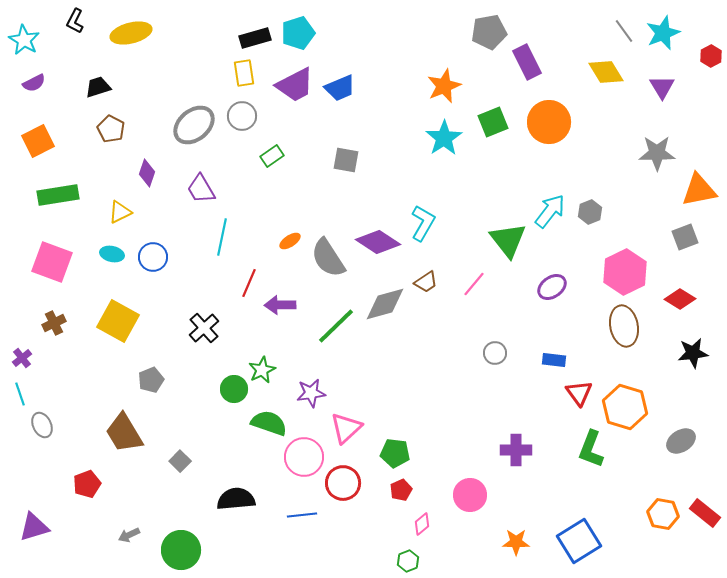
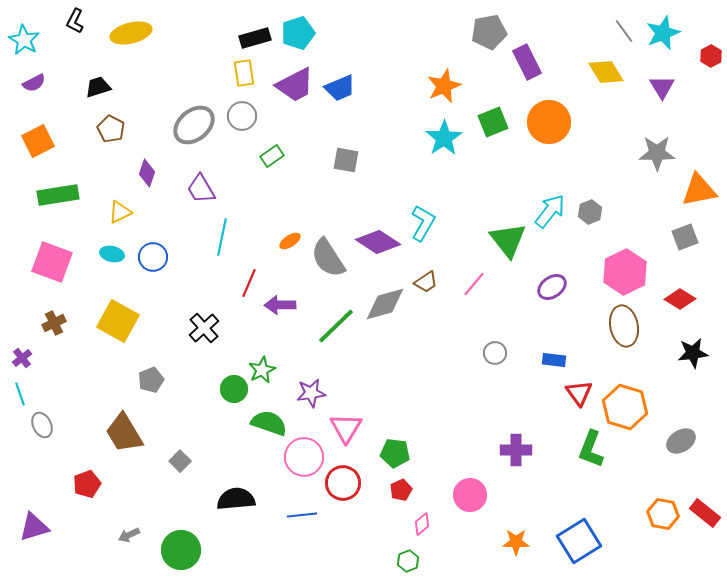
pink triangle at (346, 428): rotated 16 degrees counterclockwise
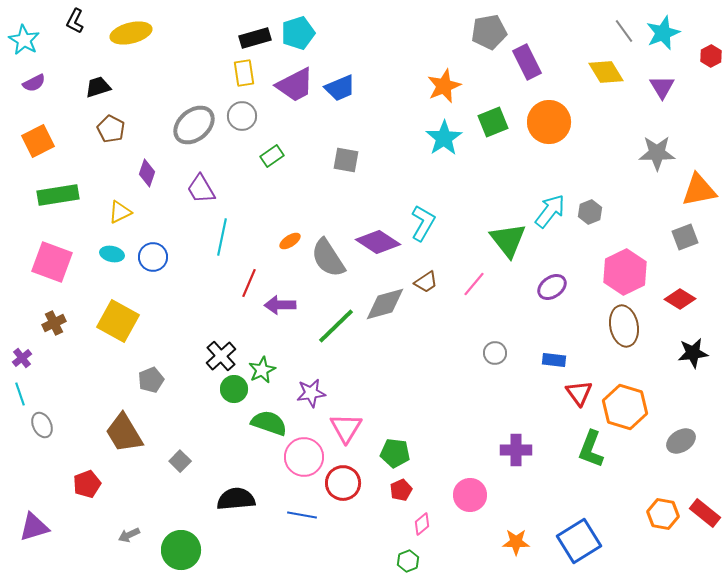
black cross at (204, 328): moved 17 px right, 28 px down
blue line at (302, 515): rotated 16 degrees clockwise
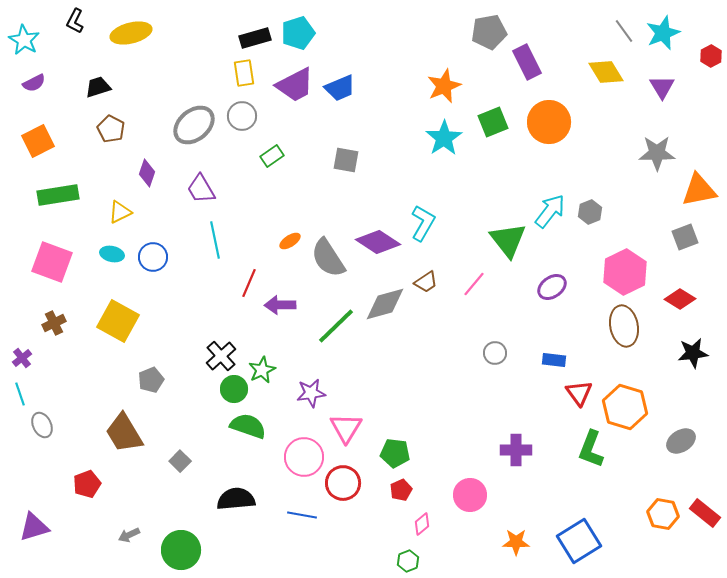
cyan line at (222, 237): moved 7 px left, 3 px down; rotated 24 degrees counterclockwise
green semicircle at (269, 423): moved 21 px left, 3 px down
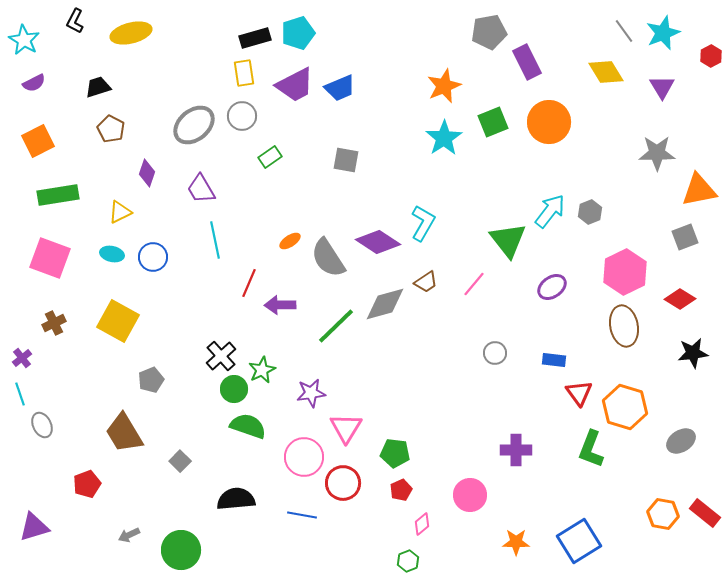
green rectangle at (272, 156): moved 2 px left, 1 px down
pink square at (52, 262): moved 2 px left, 4 px up
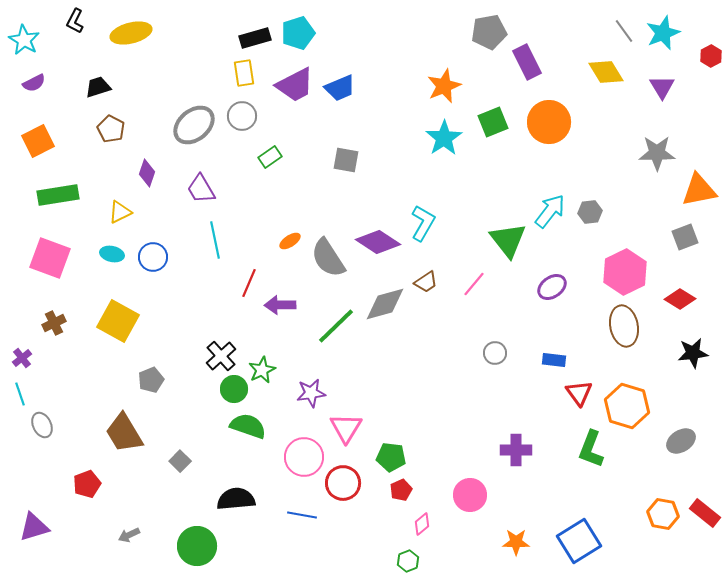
gray hexagon at (590, 212): rotated 15 degrees clockwise
orange hexagon at (625, 407): moved 2 px right, 1 px up
green pentagon at (395, 453): moved 4 px left, 4 px down
green circle at (181, 550): moved 16 px right, 4 px up
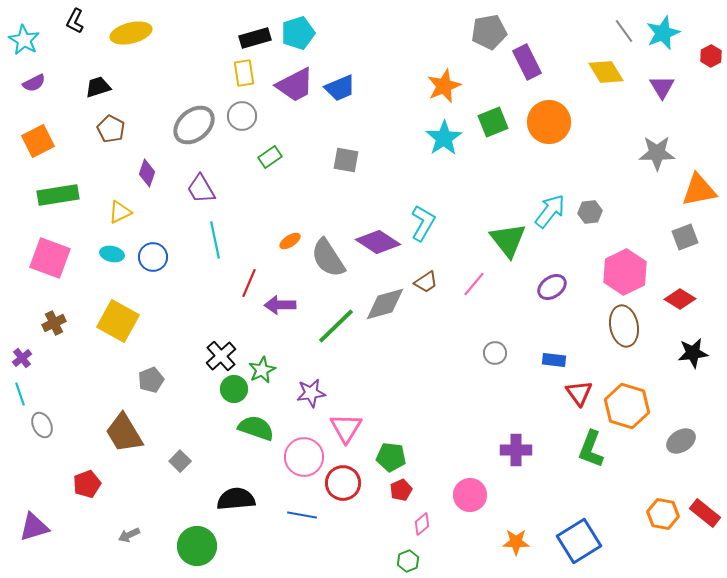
green semicircle at (248, 426): moved 8 px right, 2 px down
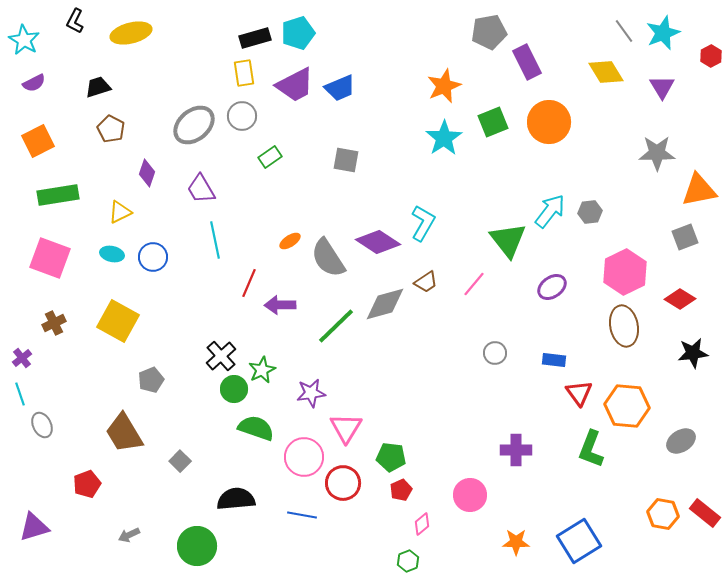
orange hexagon at (627, 406): rotated 12 degrees counterclockwise
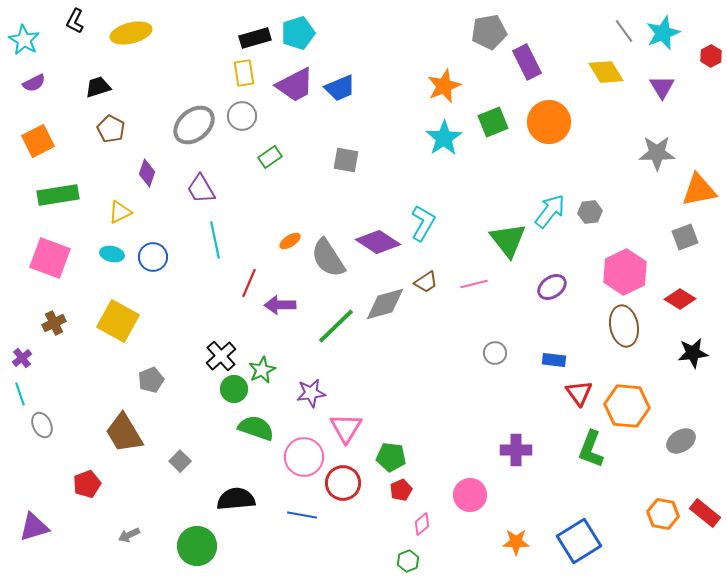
pink line at (474, 284): rotated 36 degrees clockwise
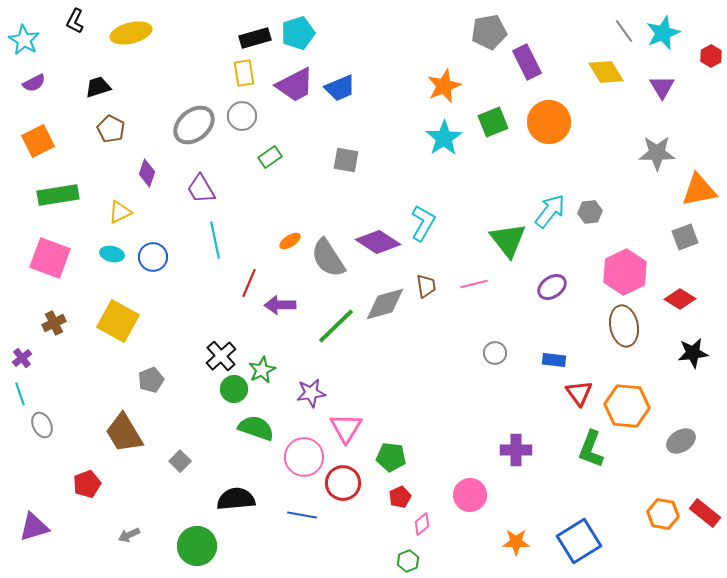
brown trapezoid at (426, 282): moved 4 px down; rotated 65 degrees counterclockwise
red pentagon at (401, 490): moved 1 px left, 7 px down
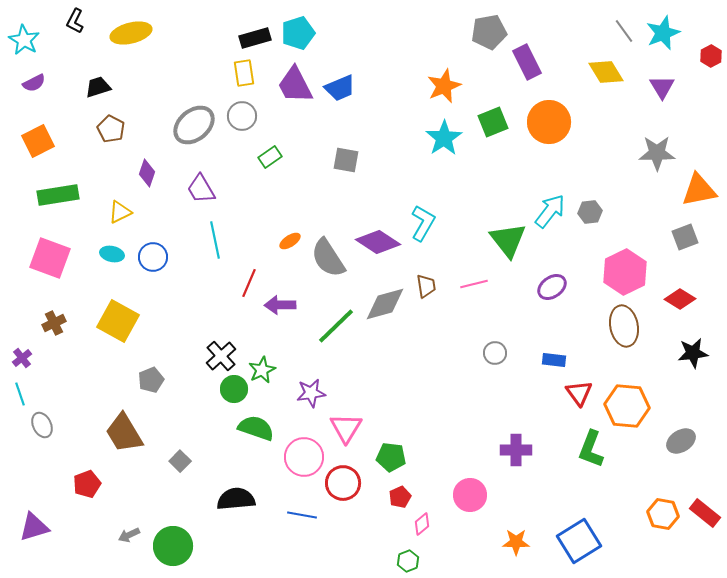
purple trapezoid at (295, 85): rotated 90 degrees clockwise
green circle at (197, 546): moved 24 px left
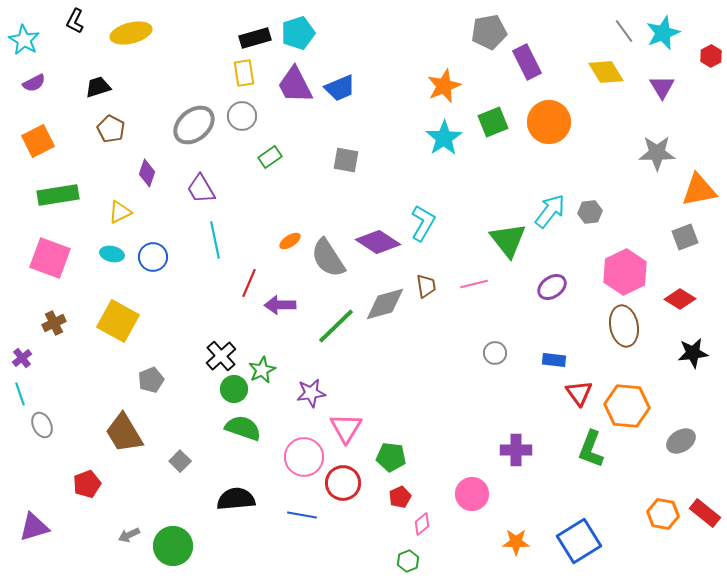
green semicircle at (256, 428): moved 13 px left
pink circle at (470, 495): moved 2 px right, 1 px up
